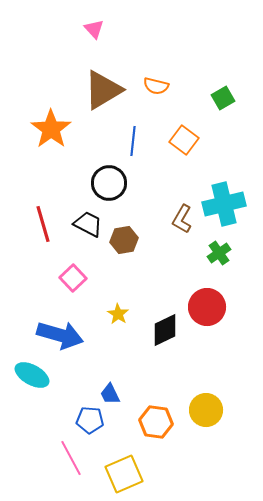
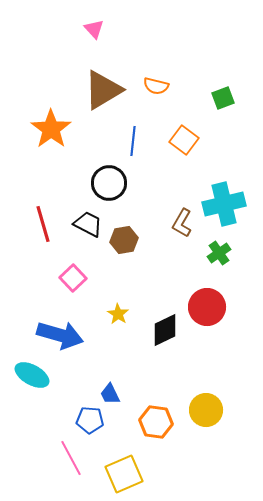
green square: rotated 10 degrees clockwise
brown L-shape: moved 4 px down
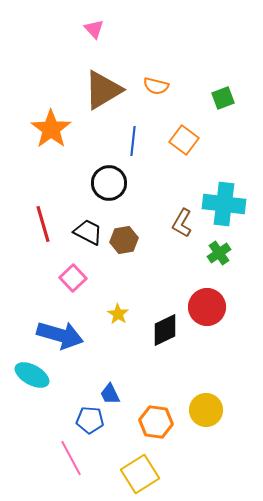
cyan cross: rotated 21 degrees clockwise
black trapezoid: moved 8 px down
yellow square: moved 16 px right; rotated 9 degrees counterclockwise
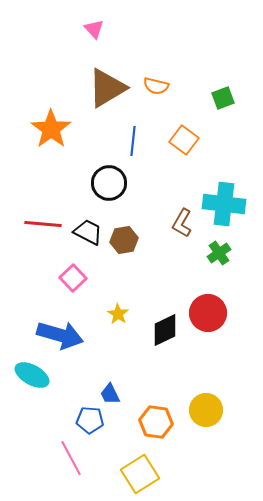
brown triangle: moved 4 px right, 2 px up
red line: rotated 69 degrees counterclockwise
red circle: moved 1 px right, 6 px down
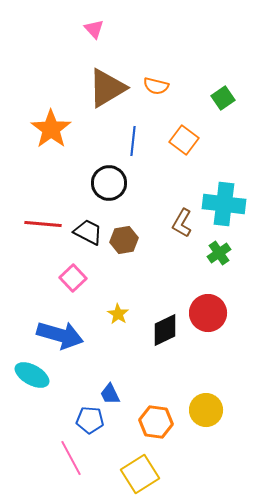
green square: rotated 15 degrees counterclockwise
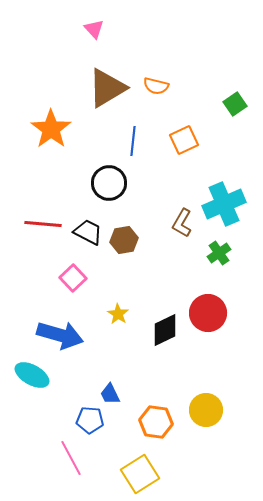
green square: moved 12 px right, 6 px down
orange square: rotated 28 degrees clockwise
cyan cross: rotated 30 degrees counterclockwise
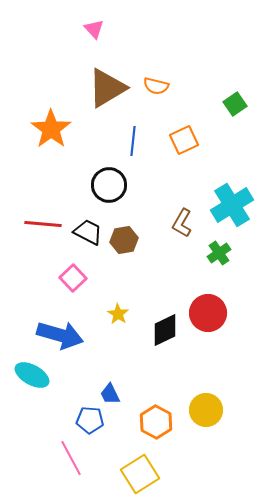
black circle: moved 2 px down
cyan cross: moved 8 px right, 1 px down; rotated 9 degrees counterclockwise
orange hexagon: rotated 20 degrees clockwise
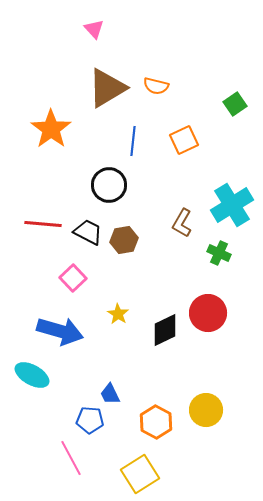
green cross: rotated 30 degrees counterclockwise
blue arrow: moved 4 px up
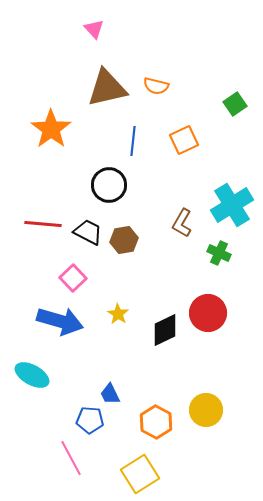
brown triangle: rotated 18 degrees clockwise
blue arrow: moved 10 px up
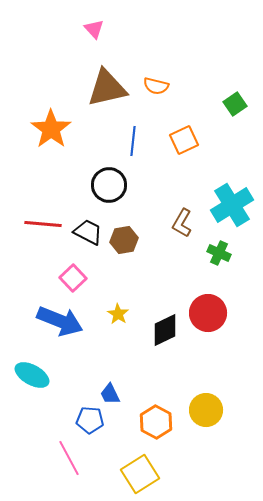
blue arrow: rotated 6 degrees clockwise
pink line: moved 2 px left
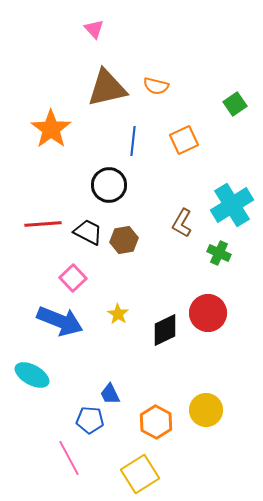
red line: rotated 9 degrees counterclockwise
